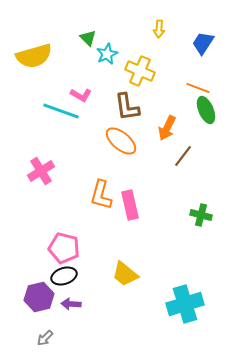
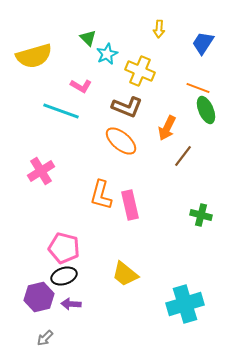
pink L-shape: moved 9 px up
brown L-shape: rotated 60 degrees counterclockwise
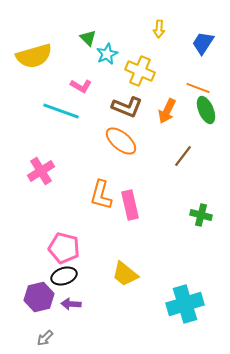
orange arrow: moved 17 px up
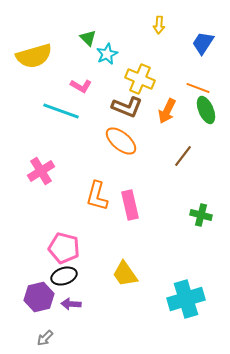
yellow arrow: moved 4 px up
yellow cross: moved 8 px down
orange L-shape: moved 4 px left, 1 px down
yellow trapezoid: rotated 16 degrees clockwise
cyan cross: moved 1 px right, 5 px up
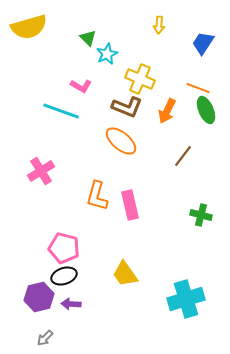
yellow semicircle: moved 5 px left, 29 px up
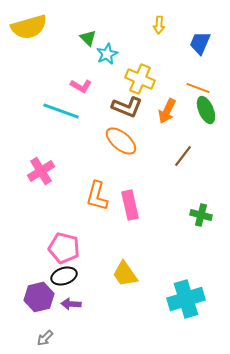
blue trapezoid: moved 3 px left; rotated 10 degrees counterclockwise
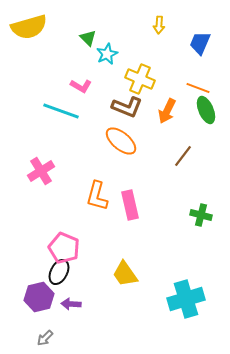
pink pentagon: rotated 8 degrees clockwise
black ellipse: moved 5 px left, 4 px up; rotated 45 degrees counterclockwise
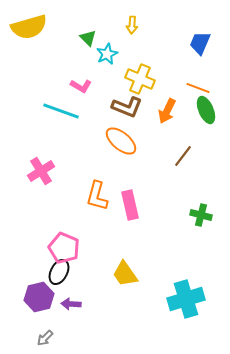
yellow arrow: moved 27 px left
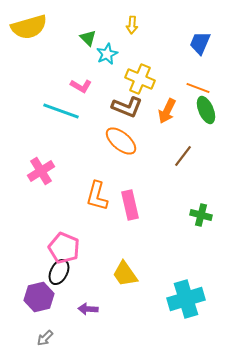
purple arrow: moved 17 px right, 5 px down
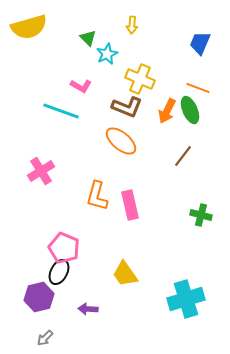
green ellipse: moved 16 px left
